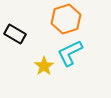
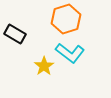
cyan L-shape: rotated 116 degrees counterclockwise
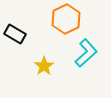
orange hexagon: rotated 8 degrees counterclockwise
cyan L-shape: moved 16 px right; rotated 80 degrees counterclockwise
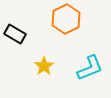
cyan L-shape: moved 4 px right, 15 px down; rotated 20 degrees clockwise
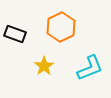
orange hexagon: moved 5 px left, 8 px down
black rectangle: rotated 10 degrees counterclockwise
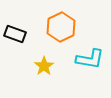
cyan L-shape: moved 9 px up; rotated 32 degrees clockwise
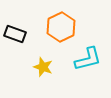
cyan L-shape: moved 2 px left; rotated 24 degrees counterclockwise
yellow star: moved 1 px left, 1 px down; rotated 18 degrees counterclockwise
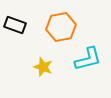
orange hexagon: rotated 16 degrees clockwise
black rectangle: moved 9 px up
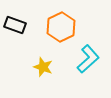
orange hexagon: rotated 16 degrees counterclockwise
cyan L-shape: rotated 28 degrees counterclockwise
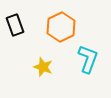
black rectangle: rotated 50 degrees clockwise
cyan L-shape: rotated 28 degrees counterclockwise
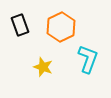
black rectangle: moved 5 px right
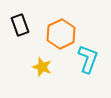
orange hexagon: moved 7 px down
yellow star: moved 1 px left
